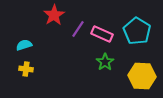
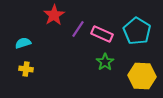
cyan semicircle: moved 1 px left, 2 px up
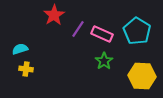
cyan semicircle: moved 3 px left, 6 px down
green star: moved 1 px left, 1 px up
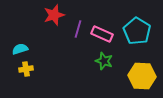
red star: rotated 15 degrees clockwise
purple line: rotated 18 degrees counterclockwise
green star: rotated 18 degrees counterclockwise
yellow cross: rotated 16 degrees counterclockwise
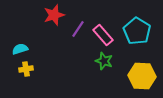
purple line: rotated 18 degrees clockwise
pink rectangle: moved 1 px right, 1 px down; rotated 25 degrees clockwise
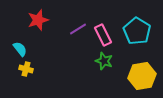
red star: moved 16 px left, 5 px down
purple line: rotated 24 degrees clockwise
pink rectangle: rotated 15 degrees clockwise
cyan semicircle: rotated 70 degrees clockwise
yellow cross: rotated 24 degrees clockwise
yellow hexagon: rotated 12 degrees counterclockwise
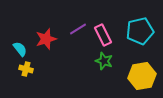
red star: moved 8 px right, 19 px down
cyan pentagon: moved 3 px right; rotated 28 degrees clockwise
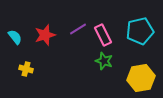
red star: moved 1 px left, 4 px up
cyan semicircle: moved 5 px left, 12 px up
yellow hexagon: moved 1 px left, 2 px down
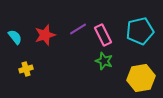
yellow cross: rotated 32 degrees counterclockwise
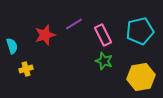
purple line: moved 4 px left, 5 px up
cyan semicircle: moved 3 px left, 9 px down; rotated 21 degrees clockwise
yellow hexagon: moved 1 px up
